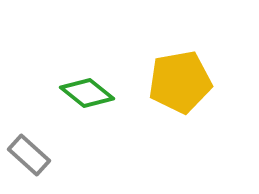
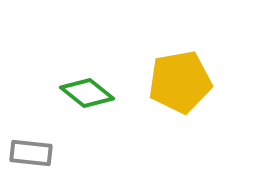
gray rectangle: moved 2 px right, 2 px up; rotated 36 degrees counterclockwise
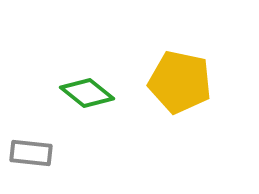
yellow pentagon: rotated 22 degrees clockwise
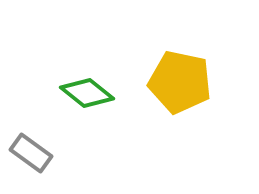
gray rectangle: rotated 30 degrees clockwise
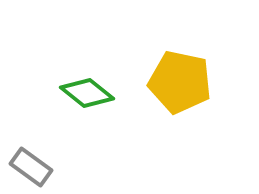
gray rectangle: moved 14 px down
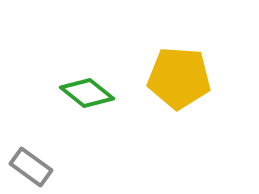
yellow pentagon: moved 1 px left, 4 px up; rotated 8 degrees counterclockwise
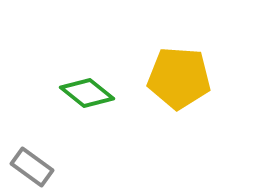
gray rectangle: moved 1 px right
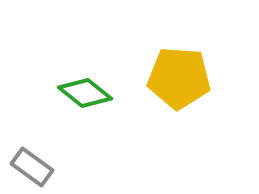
green diamond: moved 2 px left
